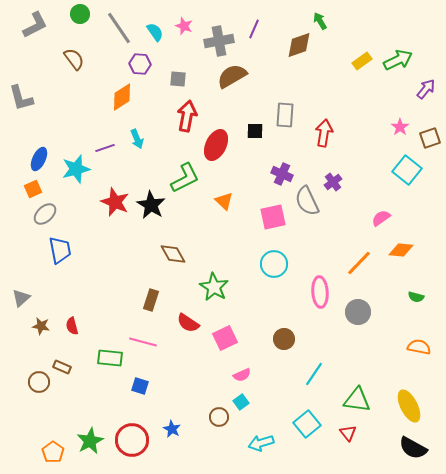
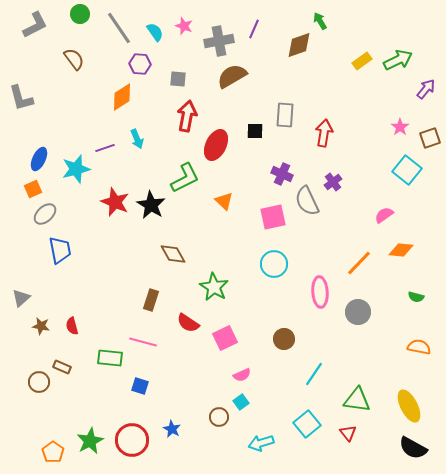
pink semicircle at (381, 218): moved 3 px right, 3 px up
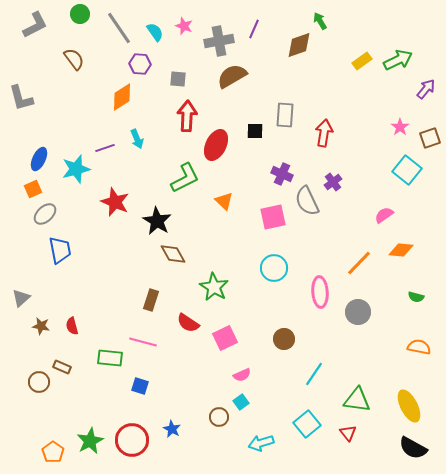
red arrow at (187, 116): rotated 8 degrees counterclockwise
black star at (151, 205): moved 6 px right, 16 px down
cyan circle at (274, 264): moved 4 px down
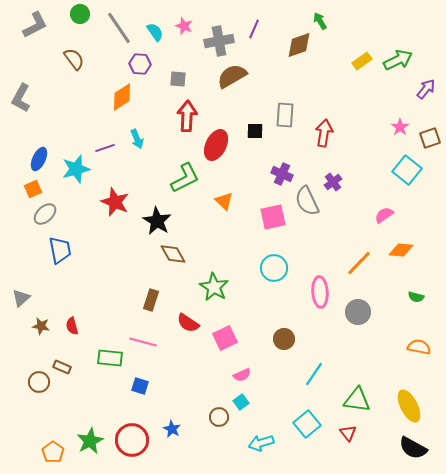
gray L-shape at (21, 98): rotated 44 degrees clockwise
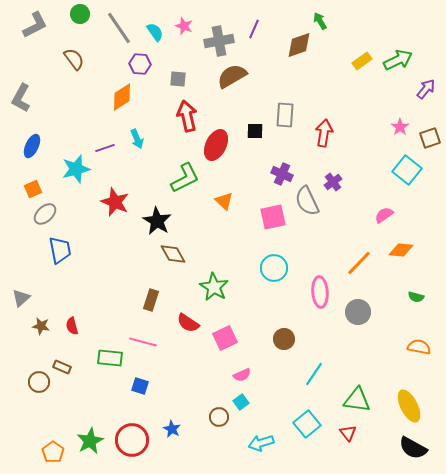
red arrow at (187, 116): rotated 16 degrees counterclockwise
blue ellipse at (39, 159): moved 7 px left, 13 px up
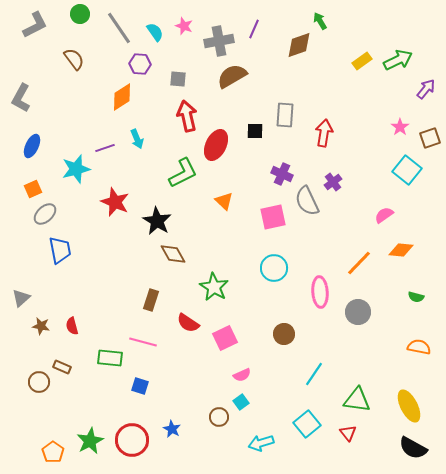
green L-shape at (185, 178): moved 2 px left, 5 px up
brown circle at (284, 339): moved 5 px up
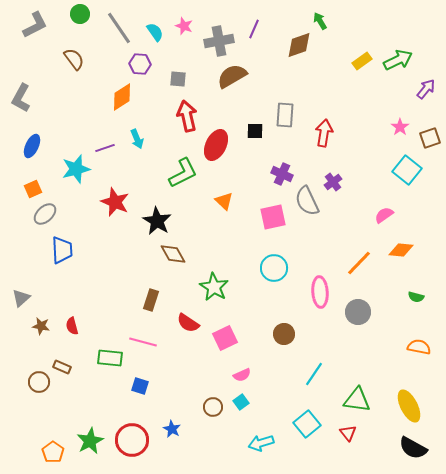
blue trapezoid at (60, 250): moved 2 px right; rotated 8 degrees clockwise
brown circle at (219, 417): moved 6 px left, 10 px up
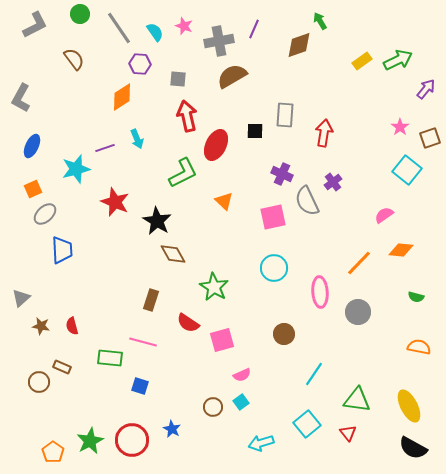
pink square at (225, 338): moved 3 px left, 2 px down; rotated 10 degrees clockwise
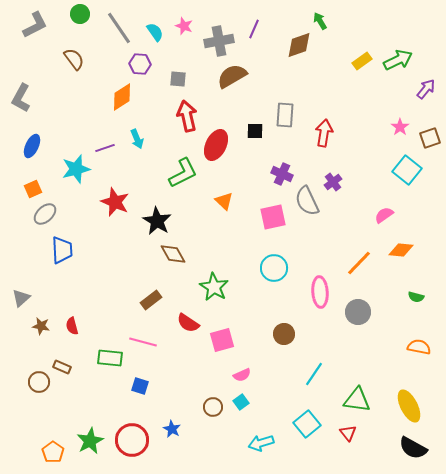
brown rectangle at (151, 300): rotated 35 degrees clockwise
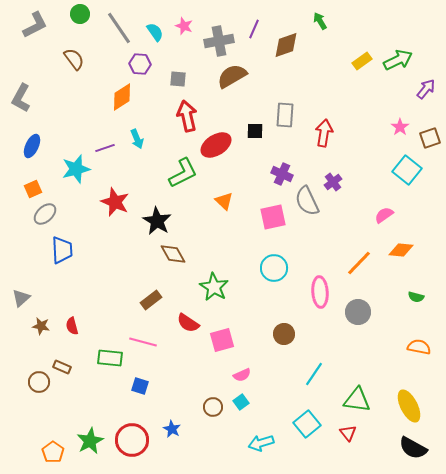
brown diamond at (299, 45): moved 13 px left
red ellipse at (216, 145): rotated 32 degrees clockwise
